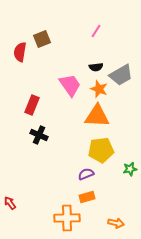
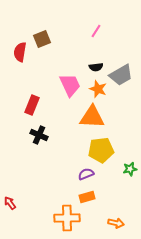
pink trapezoid: rotated 10 degrees clockwise
orange star: moved 1 px left
orange triangle: moved 5 px left, 1 px down
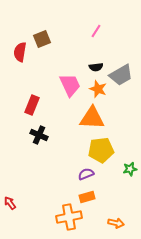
orange triangle: moved 1 px down
orange cross: moved 2 px right, 1 px up; rotated 10 degrees counterclockwise
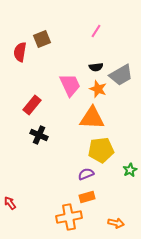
red rectangle: rotated 18 degrees clockwise
green star: moved 1 px down; rotated 16 degrees counterclockwise
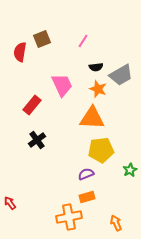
pink line: moved 13 px left, 10 px down
pink trapezoid: moved 8 px left
black cross: moved 2 px left, 5 px down; rotated 30 degrees clockwise
orange arrow: rotated 126 degrees counterclockwise
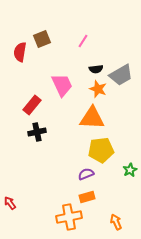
black semicircle: moved 2 px down
black cross: moved 8 px up; rotated 24 degrees clockwise
orange arrow: moved 1 px up
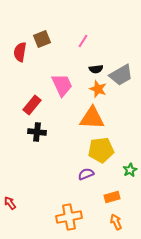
black cross: rotated 18 degrees clockwise
orange rectangle: moved 25 px right
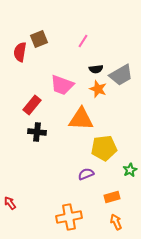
brown square: moved 3 px left
pink trapezoid: rotated 135 degrees clockwise
orange triangle: moved 11 px left, 1 px down
yellow pentagon: moved 3 px right, 2 px up
